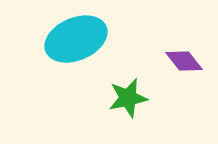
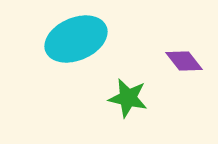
green star: rotated 24 degrees clockwise
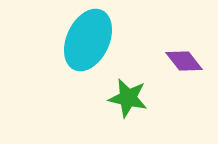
cyan ellipse: moved 12 px right, 1 px down; rotated 42 degrees counterclockwise
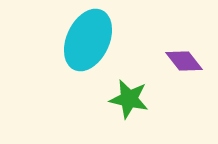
green star: moved 1 px right, 1 px down
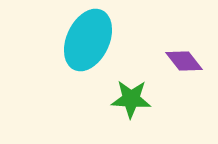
green star: moved 2 px right; rotated 9 degrees counterclockwise
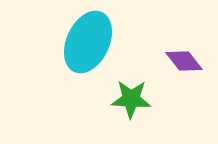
cyan ellipse: moved 2 px down
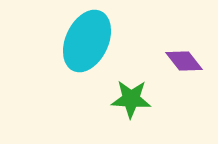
cyan ellipse: moved 1 px left, 1 px up
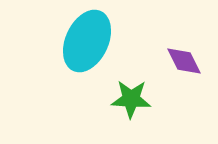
purple diamond: rotated 12 degrees clockwise
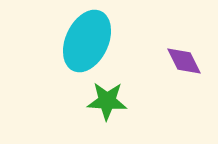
green star: moved 24 px left, 2 px down
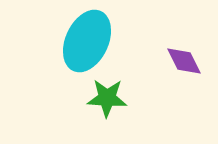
green star: moved 3 px up
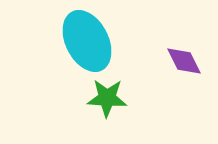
cyan ellipse: rotated 52 degrees counterclockwise
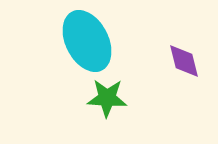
purple diamond: rotated 12 degrees clockwise
